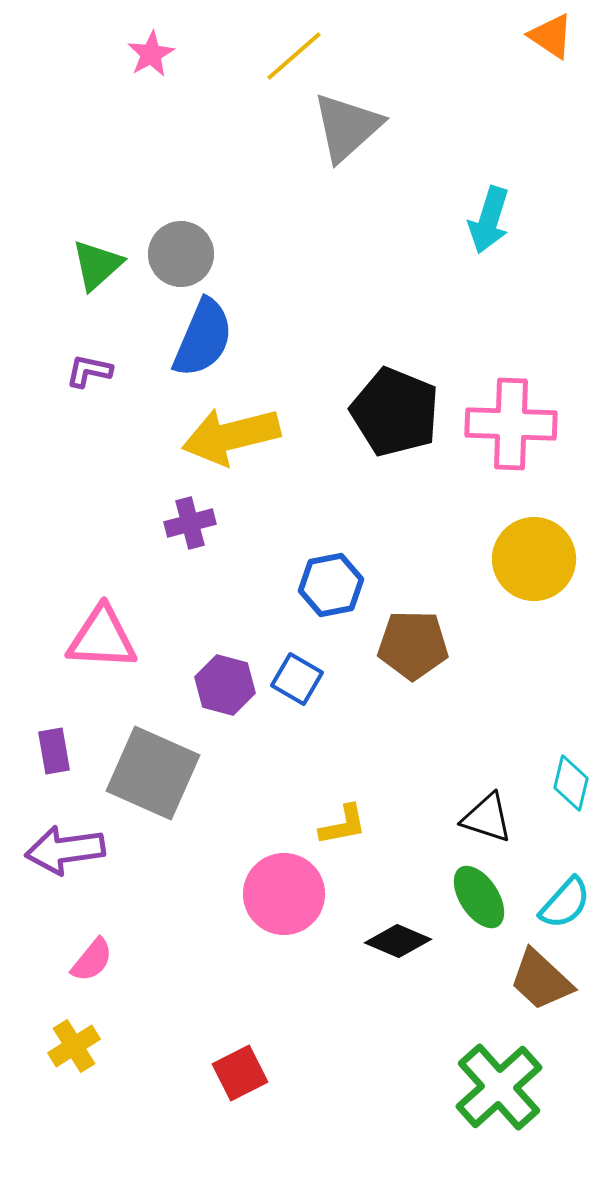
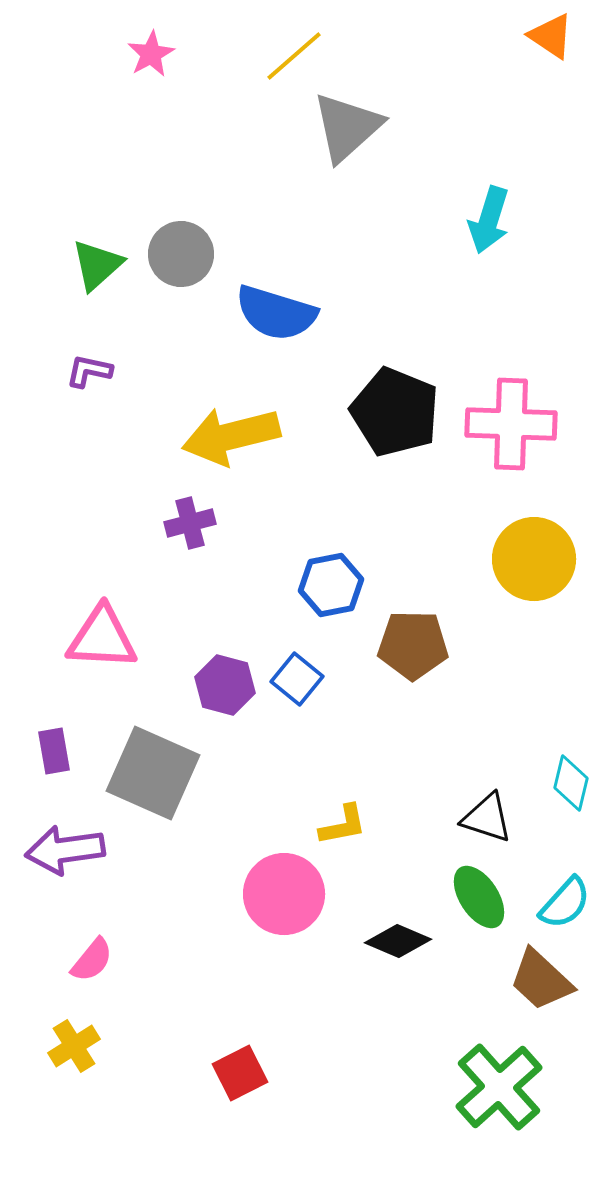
blue semicircle: moved 73 px right, 25 px up; rotated 84 degrees clockwise
blue square: rotated 9 degrees clockwise
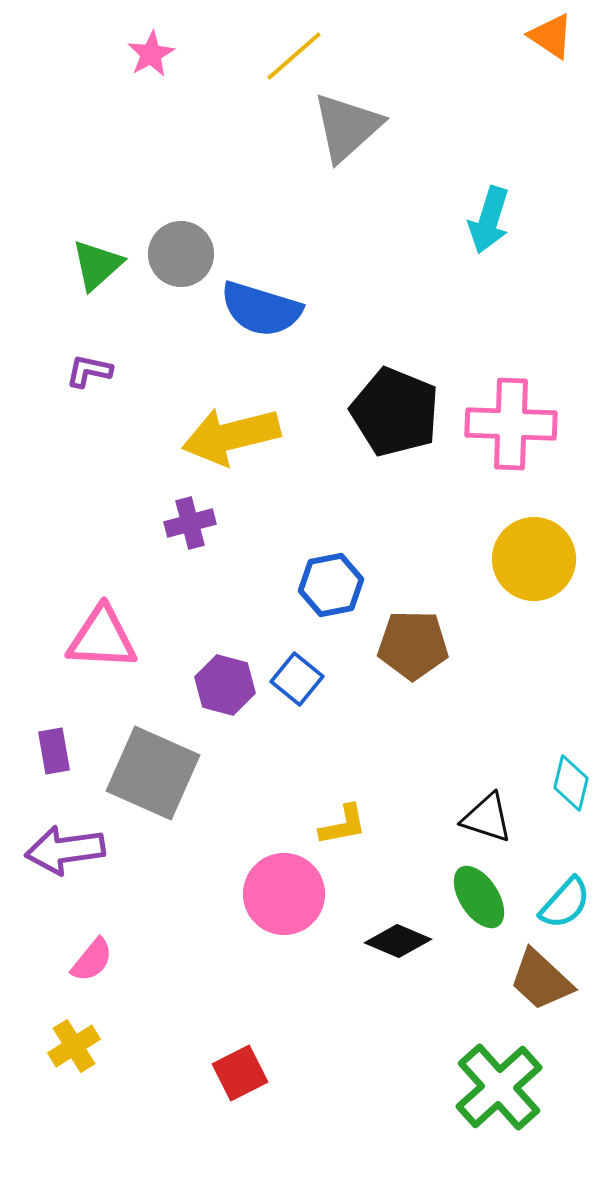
blue semicircle: moved 15 px left, 4 px up
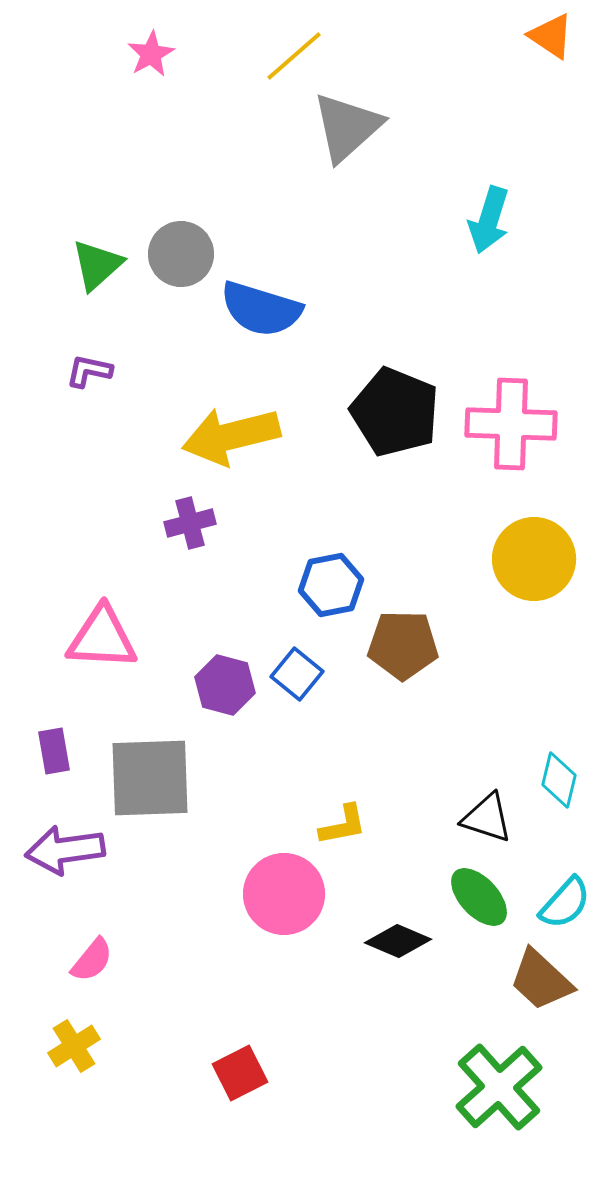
brown pentagon: moved 10 px left
blue square: moved 5 px up
gray square: moved 3 px left, 5 px down; rotated 26 degrees counterclockwise
cyan diamond: moved 12 px left, 3 px up
green ellipse: rotated 10 degrees counterclockwise
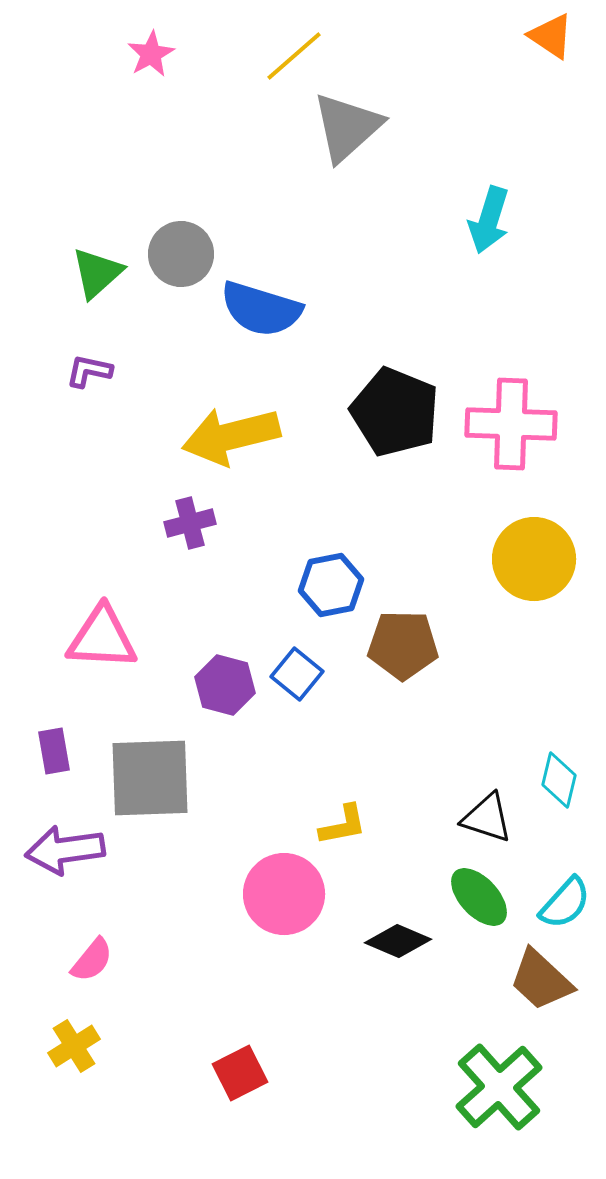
green triangle: moved 8 px down
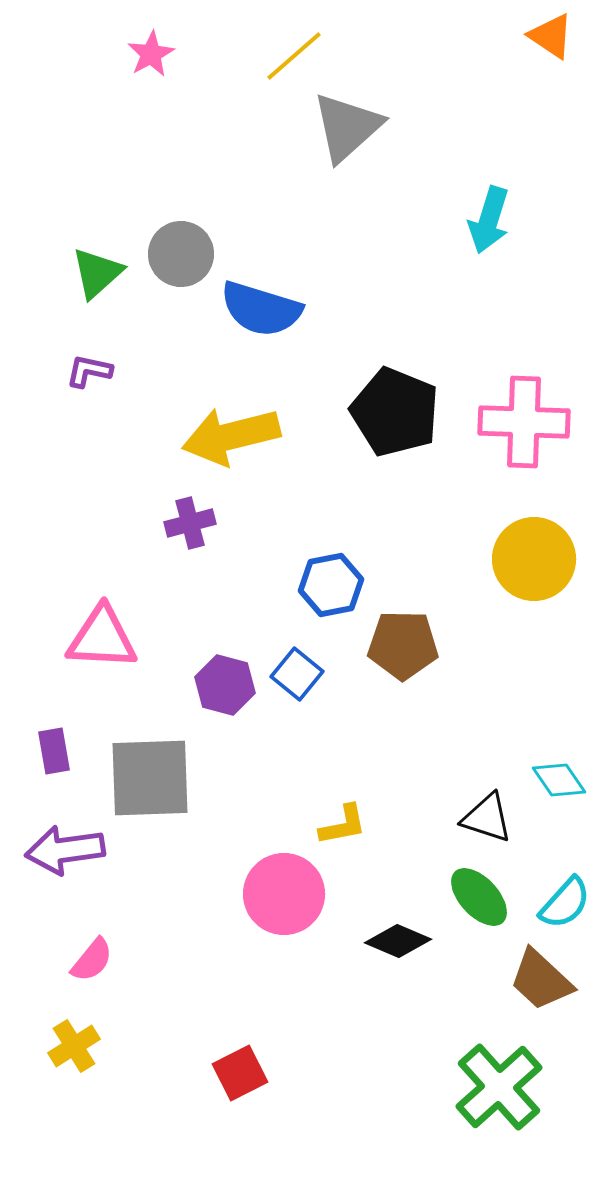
pink cross: moved 13 px right, 2 px up
cyan diamond: rotated 48 degrees counterclockwise
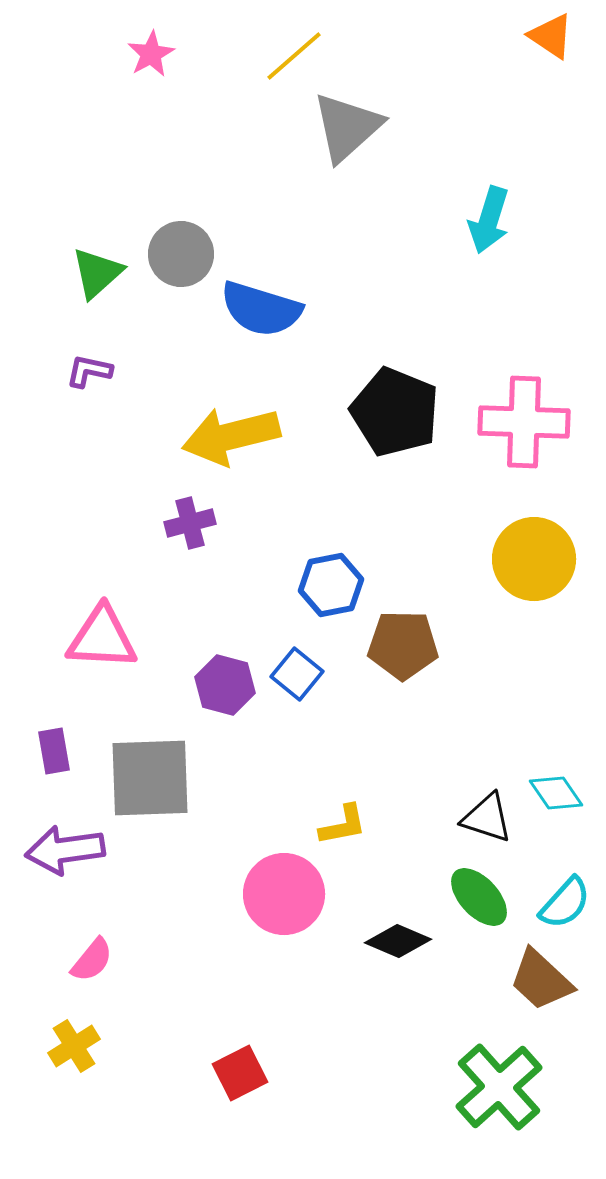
cyan diamond: moved 3 px left, 13 px down
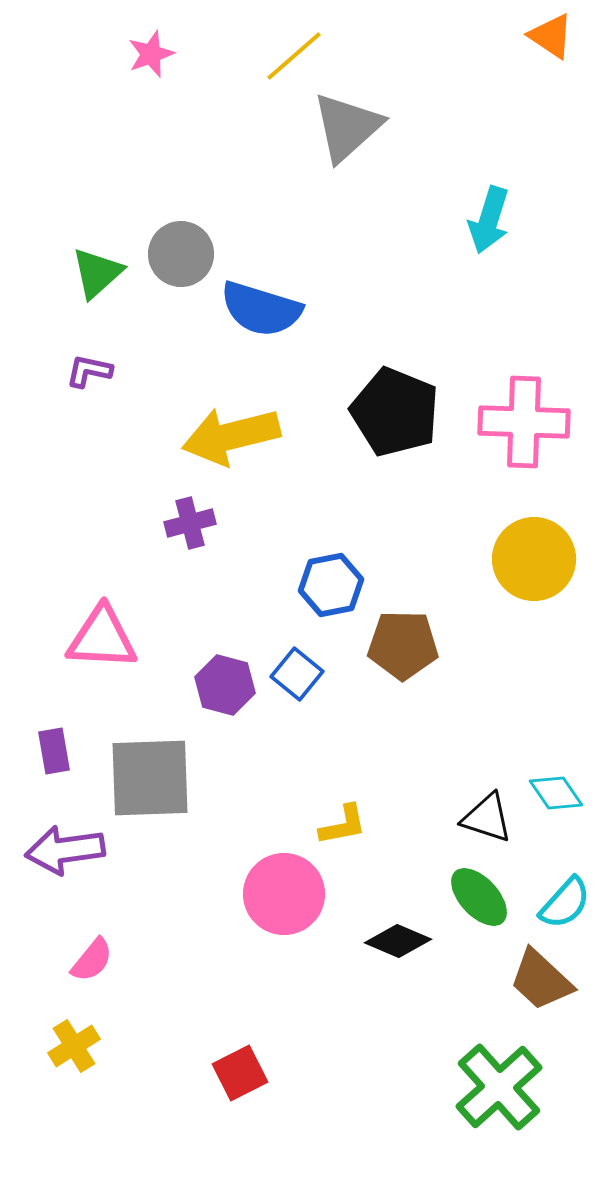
pink star: rotated 9 degrees clockwise
